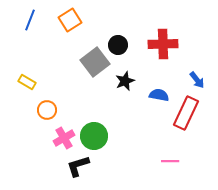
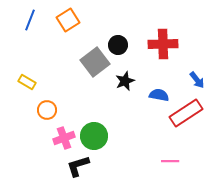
orange square: moved 2 px left
red rectangle: rotated 32 degrees clockwise
pink cross: rotated 10 degrees clockwise
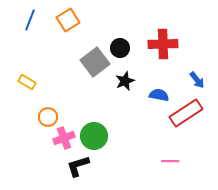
black circle: moved 2 px right, 3 px down
orange circle: moved 1 px right, 7 px down
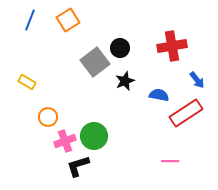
red cross: moved 9 px right, 2 px down; rotated 8 degrees counterclockwise
pink cross: moved 1 px right, 3 px down
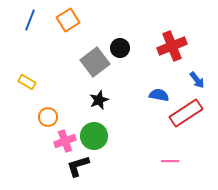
red cross: rotated 12 degrees counterclockwise
black star: moved 26 px left, 19 px down
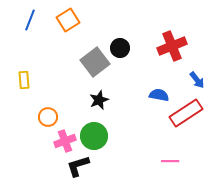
yellow rectangle: moved 3 px left, 2 px up; rotated 54 degrees clockwise
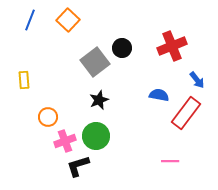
orange square: rotated 15 degrees counterclockwise
black circle: moved 2 px right
red rectangle: rotated 20 degrees counterclockwise
green circle: moved 2 px right
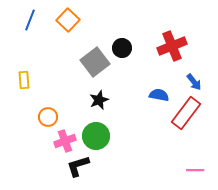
blue arrow: moved 3 px left, 2 px down
pink line: moved 25 px right, 9 px down
